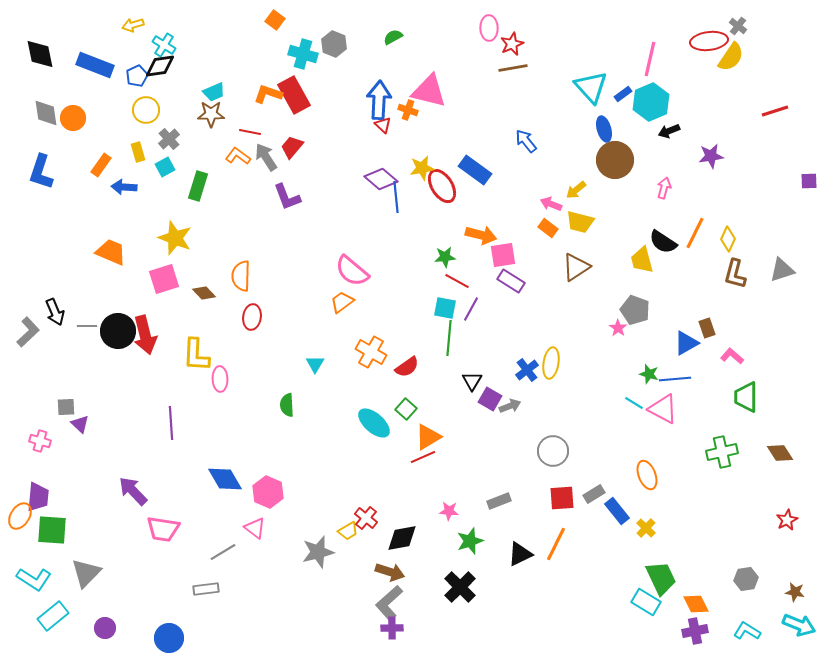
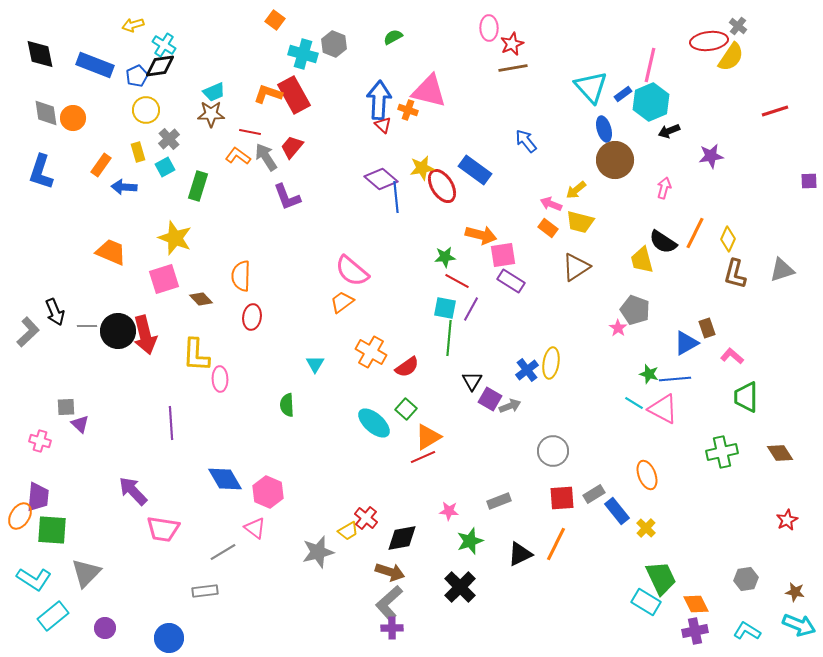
pink line at (650, 59): moved 6 px down
brown diamond at (204, 293): moved 3 px left, 6 px down
gray rectangle at (206, 589): moved 1 px left, 2 px down
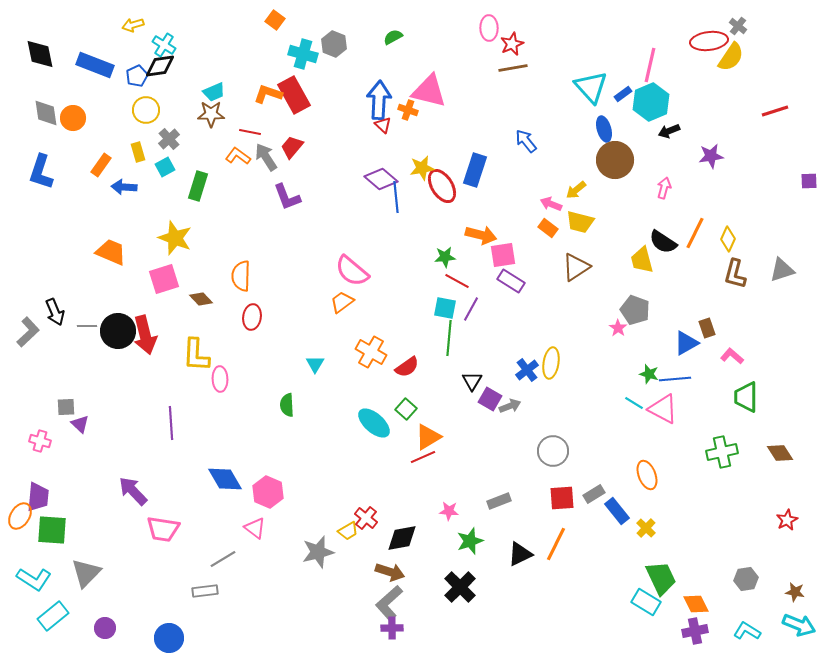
blue rectangle at (475, 170): rotated 72 degrees clockwise
gray line at (223, 552): moved 7 px down
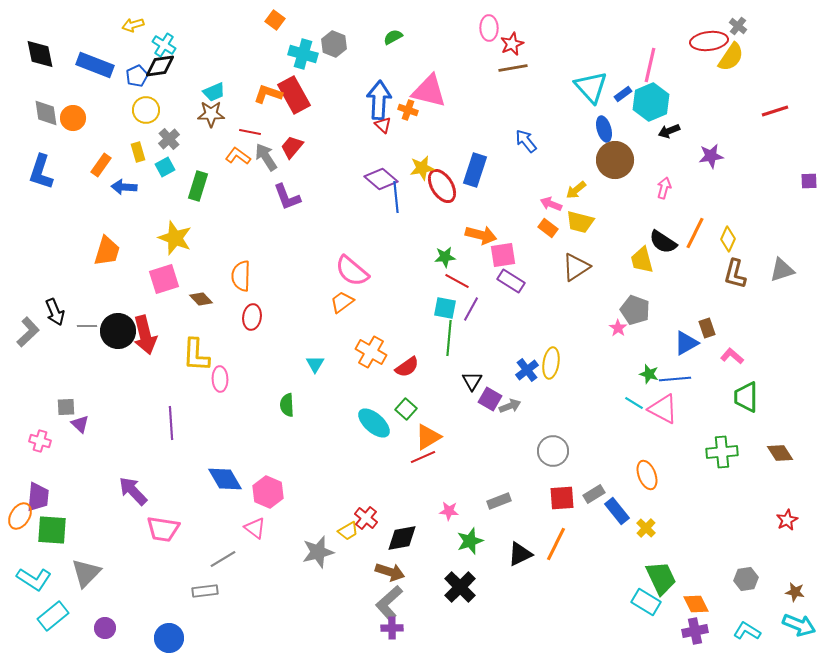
orange trapezoid at (111, 252): moved 4 px left, 1 px up; rotated 84 degrees clockwise
green cross at (722, 452): rotated 8 degrees clockwise
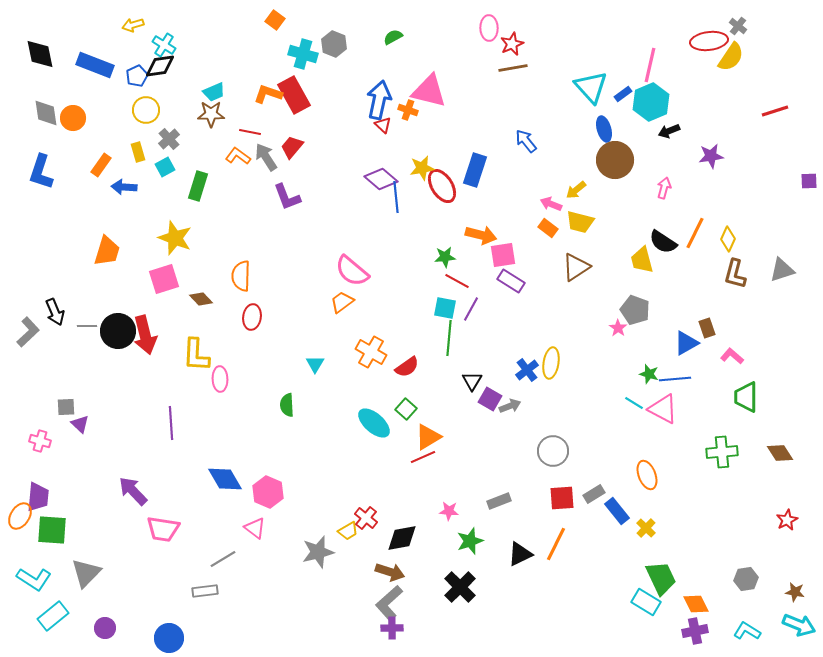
blue arrow at (379, 100): rotated 9 degrees clockwise
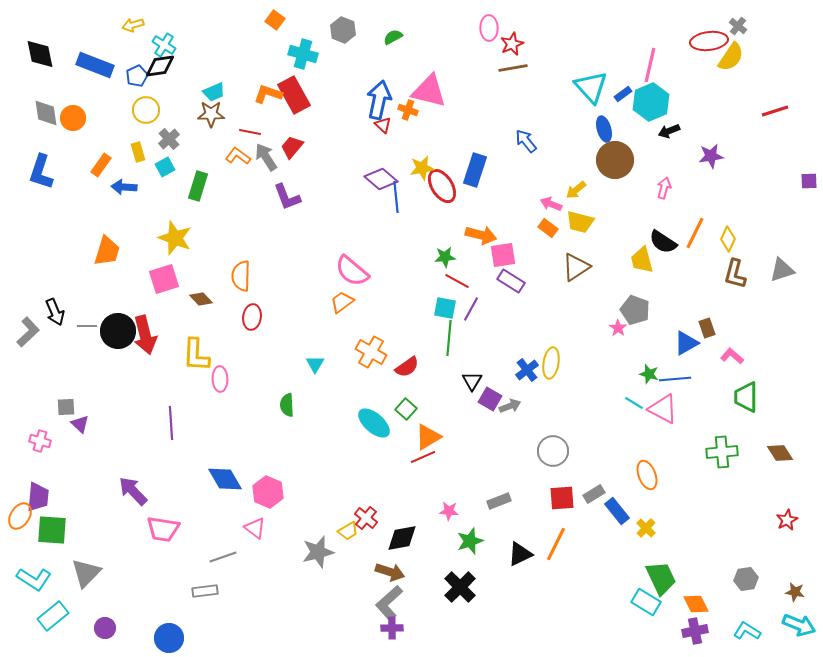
gray hexagon at (334, 44): moved 9 px right, 14 px up
gray line at (223, 559): moved 2 px up; rotated 12 degrees clockwise
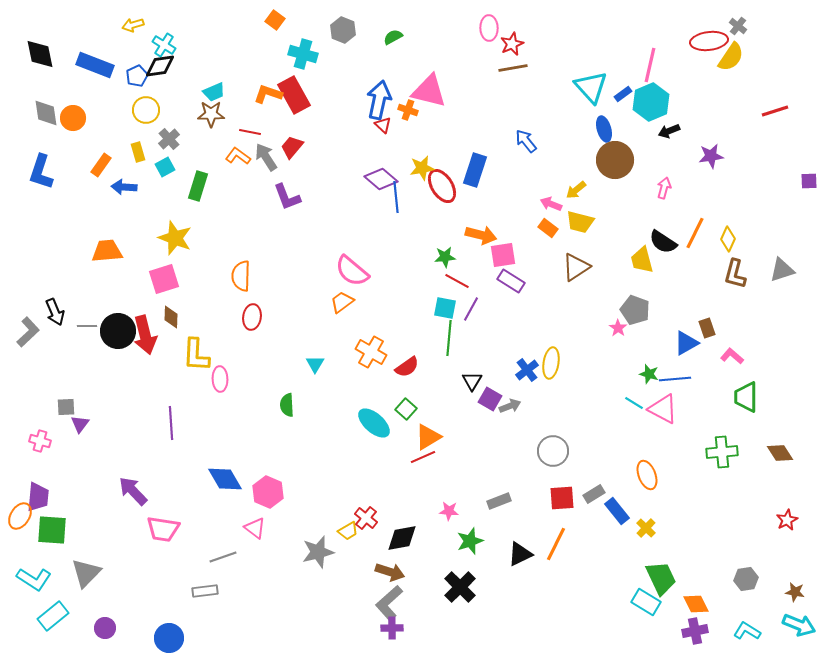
orange trapezoid at (107, 251): rotated 112 degrees counterclockwise
brown diamond at (201, 299): moved 30 px left, 18 px down; rotated 45 degrees clockwise
purple triangle at (80, 424): rotated 24 degrees clockwise
